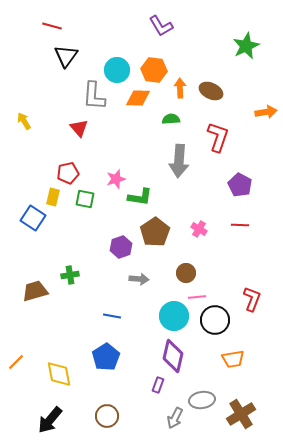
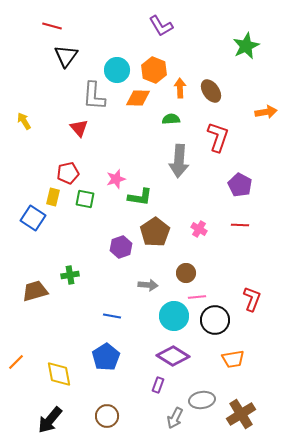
orange hexagon at (154, 70): rotated 15 degrees clockwise
brown ellipse at (211, 91): rotated 30 degrees clockwise
gray arrow at (139, 279): moved 9 px right, 6 px down
purple diamond at (173, 356): rotated 72 degrees counterclockwise
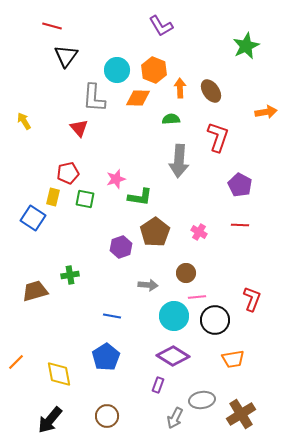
gray L-shape at (94, 96): moved 2 px down
pink cross at (199, 229): moved 3 px down
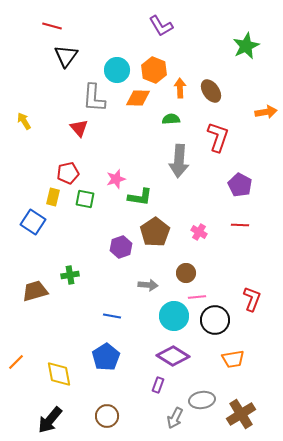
blue square at (33, 218): moved 4 px down
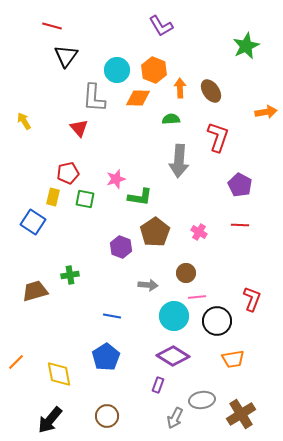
purple hexagon at (121, 247): rotated 20 degrees counterclockwise
black circle at (215, 320): moved 2 px right, 1 px down
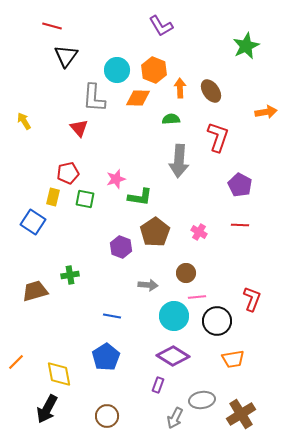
black arrow at (50, 420): moved 3 px left, 11 px up; rotated 12 degrees counterclockwise
